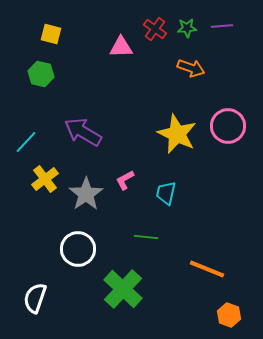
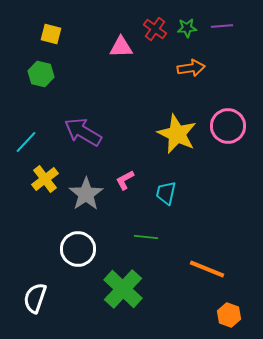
orange arrow: rotated 28 degrees counterclockwise
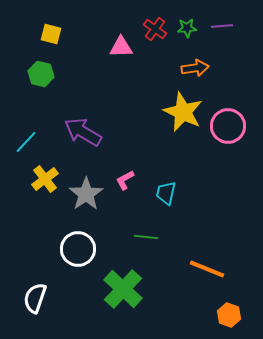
orange arrow: moved 4 px right
yellow star: moved 6 px right, 22 px up
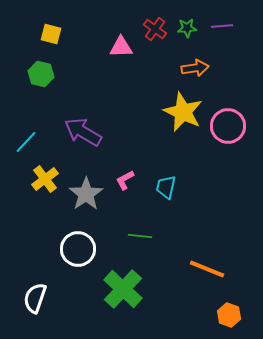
cyan trapezoid: moved 6 px up
green line: moved 6 px left, 1 px up
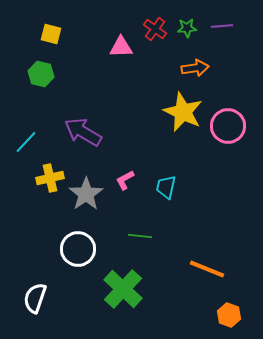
yellow cross: moved 5 px right, 1 px up; rotated 24 degrees clockwise
